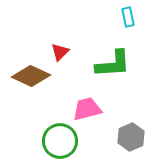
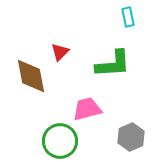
brown diamond: rotated 54 degrees clockwise
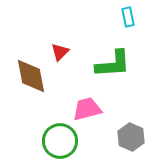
gray hexagon: rotated 12 degrees counterclockwise
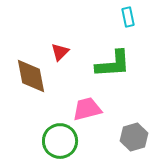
gray hexagon: moved 3 px right; rotated 20 degrees clockwise
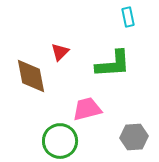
gray hexagon: rotated 12 degrees clockwise
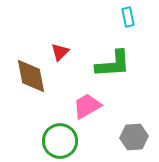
pink trapezoid: moved 3 px up; rotated 16 degrees counterclockwise
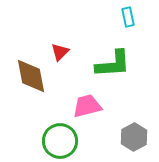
pink trapezoid: rotated 16 degrees clockwise
gray hexagon: rotated 24 degrees counterclockwise
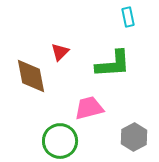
pink trapezoid: moved 2 px right, 2 px down
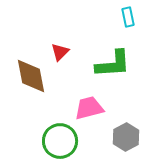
gray hexagon: moved 8 px left
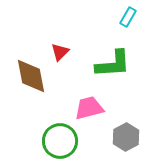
cyan rectangle: rotated 42 degrees clockwise
